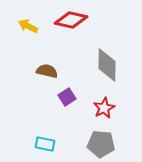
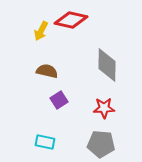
yellow arrow: moved 13 px right, 5 px down; rotated 90 degrees counterclockwise
purple square: moved 8 px left, 3 px down
red star: rotated 25 degrees clockwise
cyan rectangle: moved 2 px up
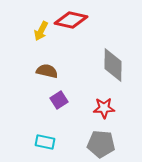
gray diamond: moved 6 px right
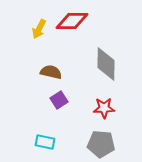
red diamond: moved 1 px right, 1 px down; rotated 12 degrees counterclockwise
yellow arrow: moved 2 px left, 2 px up
gray diamond: moved 7 px left, 1 px up
brown semicircle: moved 4 px right, 1 px down
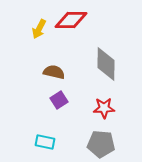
red diamond: moved 1 px left, 1 px up
brown semicircle: moved 3 px right
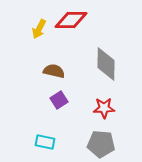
brown semicircle: moved 1 px up
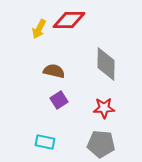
red diamond: moved 2 px left
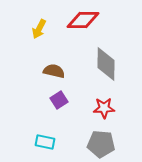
red diamond: moved 14 px right
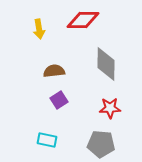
yellow arrow: rotated 36 degrees counterclockwise
brown semicircle: rotated 20 degrees counterclockwise
red star: moved 6 px right
cyan rectangle: moved 2 px right, 2 px up
